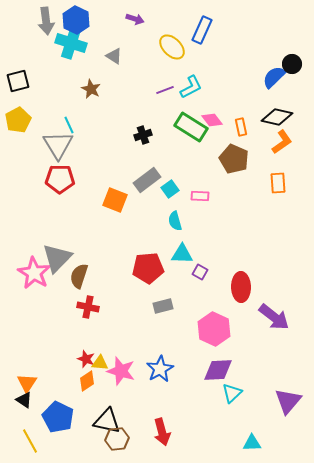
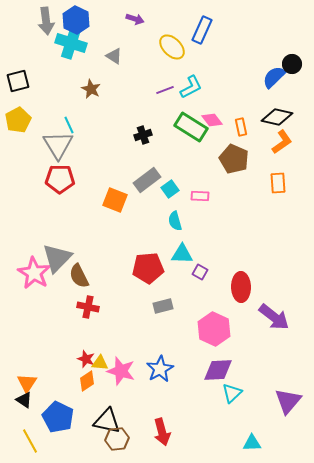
brown semicircle at (79, 276): rotated 45 degrees counterclockwise
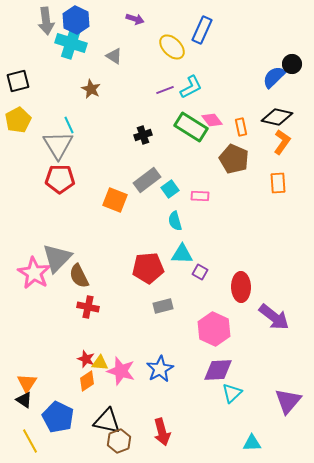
orange L-shape at (282, 142): rotated 20 degrees counterclockwise
brown hexagon at (117, 439): moved 2 px right, 2 px down; rotated 15 degrees counterclockwise
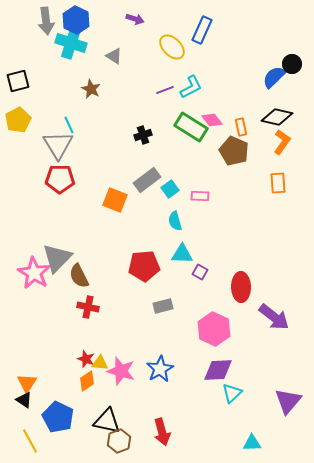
brown pentagon at (234, 159): moved 8 px up
red pentagon at (148, 268): moved 4 px left, 2 px up
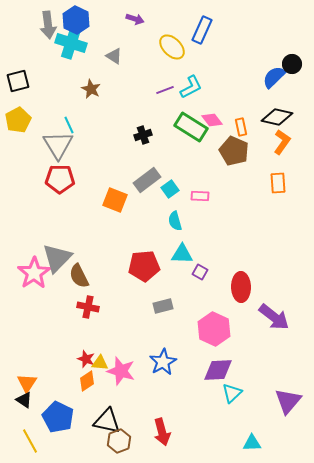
gray arrow at (46, 21): moved 2 px right, 4 px down
pink star at (34, 273): rotated 8 degrees clockwise
blue star at (160, 369): moved 3 px right, 7 px up
